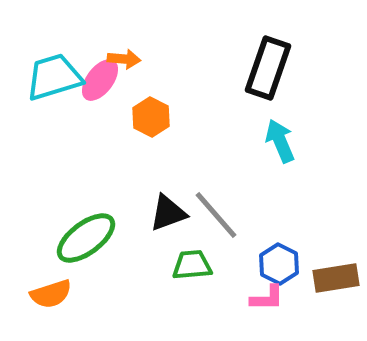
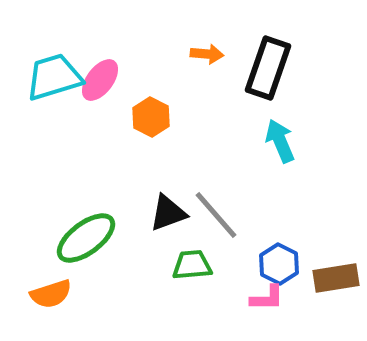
orange arrow: moved 83 px right, 5 px up
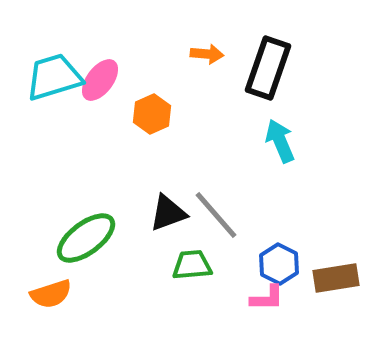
orange hexagon: moved 1 px right, 3 px up; rotated 9 degrees clockwise
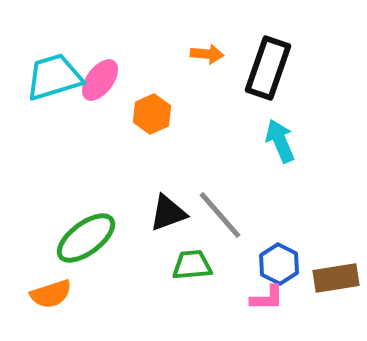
gray line: moved 4 px right
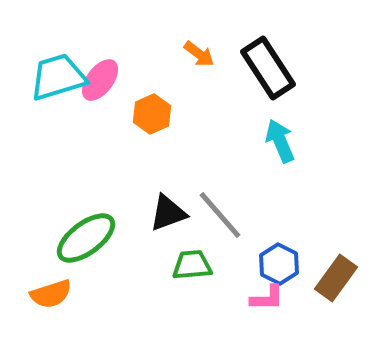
orange arrow: moved 8 px left; rotated 32 degrees clockwise
black rectangle: rotated 52 degrees counterclockwise
cyan trapezoid: moved 4 px right
brown rectangle: rotated 45 degrees counterclockwise
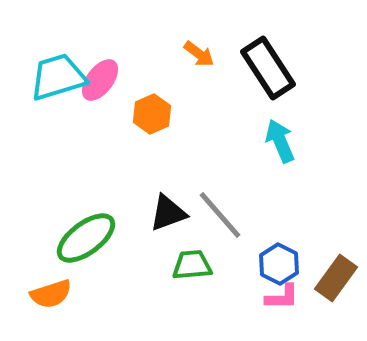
pink L-shape: moved 15 px right, 1 px up
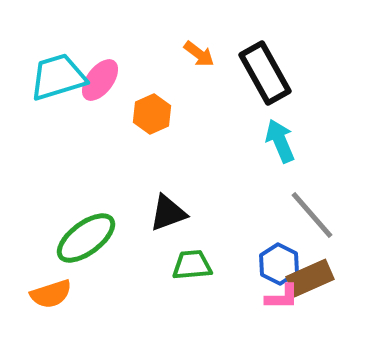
black rectangle: moved 3 px left, 5 px down; rotated 4 degrees clockwise
gray line: moved 92 px right
brown rectangle: moved 26 px left; rotated 30 degrees clockwise
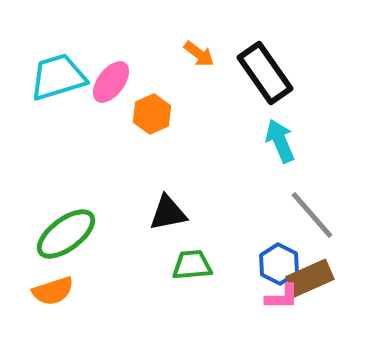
black rectangle: rotated 6 degrees counterclockwise
pink ellipse: moved 11 px right, 2 px down
black triangle: rotated 9 degrees clockwise
green ellipse: moved 20 px left, 4 px up
orange semicircle: moved 2 px right, 3 px up
